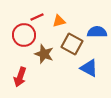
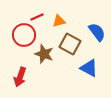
blue semicircle: rotated 54 degrees clockwise
brown square: moved 2 px left
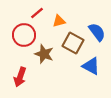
red line: moved 4 px up; rotated 16 degrees counterclockwise
brown square: moved 3 px right, 1 px up
blue triangle: moved 2 px right, 2 px up
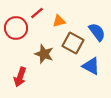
red circle: moved 8 px left, 7 px up
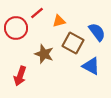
red arrow: moved 1 px up
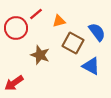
red line: moved 1 px left, 1 px down
brown star: moved 4 px left, 1 px down
red arrow: moved 6 px left, 7 px down; rotated 36 degrees clockwise
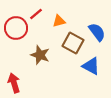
red arrow: rotated 108 degrees clockwise
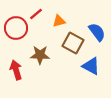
brown star: rotated 18 degrees counterclockwise
red arrow: moved 2 px right, 13 px up
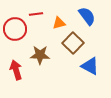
red line: rotated 32 degrees clockwise
orange triangle: moved 2 px down
red circle: moved 1 px left, 1 px down
blue semicircle: moved 10 px left, 16 px up
brown square: rotated 15 degrees clockwise
blue triangle: moved 1 px left
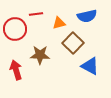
blue semicircle: rotated 114 degrees clockwise
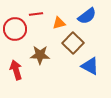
blue semicircle: rotated 24 degrees counterclockwise
